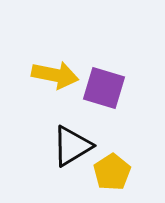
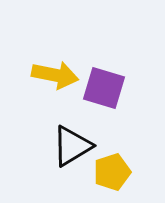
yellow pentagon: rotated 15 degrees clockwise
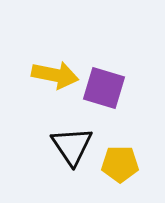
black triangle: rotated 33 degrees counterclockwise
yellow pentagon: moved 8 px right, 8 px up; rotated 18 degrees clockwise
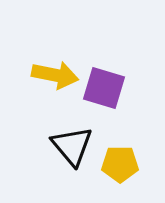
black triangle: rotated 6 degrees counterclockwise
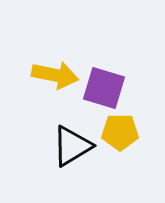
black triangle: rotated 39 degrees clockwise
yellow pentagon: moved 32 px up
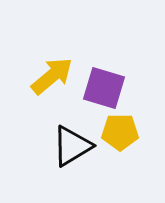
yellow arrow: moved 3 px left, 1 px down; rotated 51 degrees counterclockwise
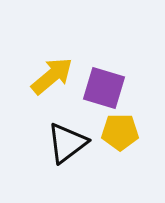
black triangle: moved 5 px left, 3 px up; rotated 6 degrees counterclockwise
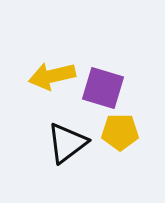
yellow arrow: rotated 153 degrees counterclockwise
purple square: moved 1 px left
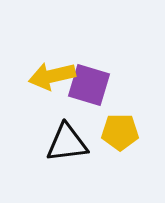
purple square: moved 14 px left, 3 px up
black triangle: rotated 30 degrees clockwise
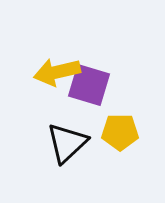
yellow arrow: moved 5 px right, 4 px up
black triangle: rotated 36 degrees counterclockwise
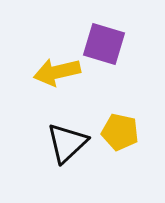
purple square: moved 15 px right, 41 px up
yellow pentagon: rotated 12 degrees clockwise
